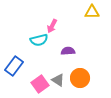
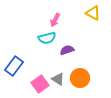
yellow triangle: moved 1 px right, 1 px down; rotated 28 degrees clockwise
pink arrow: moved 3 px right, 6 px up
cyan semicircle: moved 8 px right, 2 px up
purple semicircle: moved 1 px left, 1 px up; rotated 16 degrees counterclockwise
gray triangle: moved 1 px up
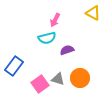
gray triangle: rotated 16 degrees counterclockwise
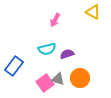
yellow triangle: moved 1 px up
cyan semicircle: moved 11 px down
purple semicircle: moved 4 px down
pink square: moved 5 px right, 1 px up
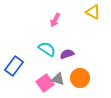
cyan semicircle: rotated 132 degrees counterclockwise
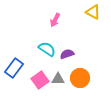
blue rectangle: moved 2 px down
gray triangle: rotated 16 degrees counterclockwise
pink square: moved 5 px left, 3 px up
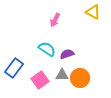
gray triangle: moved 4 px right, 4 px up
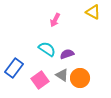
gray triangle: rotated 32 degrees clockwise
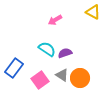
pink arrow: rotated 32 degrees clockwise
purple semicircle: moved 2 px left, 1 px up
